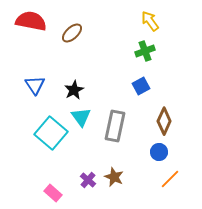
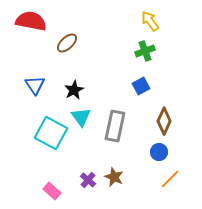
brown ellipse: moved 5 px left, 10 px down
cyan square: rotated 12 degrees counterclockwise
pink rectangle: moved 1 px left, 2 px up
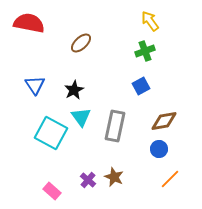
red semicircle: moved 2 px left, 2 px down
brown ellipse: moved 14 px right
brown diamond: rotated 56 degrees clockwise
blue circle: moved 3 px up
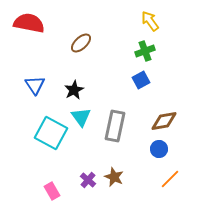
blue square: moved 6 px up
pink rectangle: rotated 18 degrees clockwise
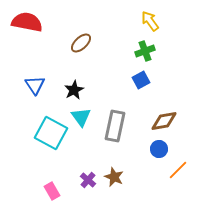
red semicircle: moved 2 px left, 1 px up
orange line: moved 8 px right, 9 px up
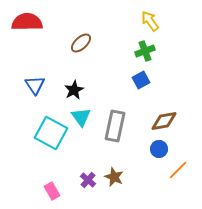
red semicircle: rotated 12 degrees counterclockwise
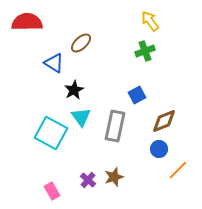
blue square: moved 4 px left, 15 px down
blue triangle: moved 19 px right, 22 px up; rotated 25 degrees counterclockwise
brown diamond: rotated 12 degrees counterclockwise
brown star: rotated 30 degrees clockwise
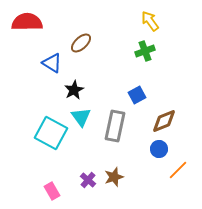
blue triangle: moved 2 px left
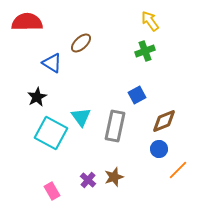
black star: moved 37 px left, 7 px down
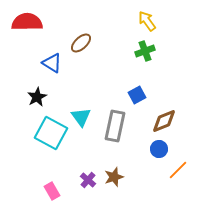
yellow arrow: moved 3 px left
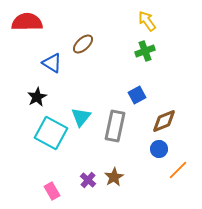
brown ellipse: moved 2 px right, 1 px down
cyan triangle: rotated 15 degrees clockwise
brown star: rotated 12 degrees counterclockwise
